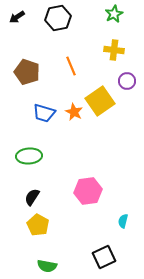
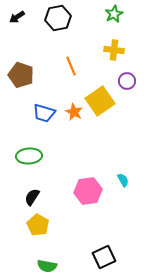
brown pentagon: moved 6 px left, 3 px down
cyan semicircle: moved 41 px up; rotated 136 degrees clockwise
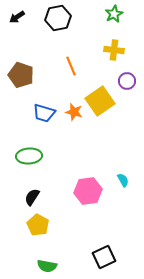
orange star: rotated 12 degrees counterclockwise
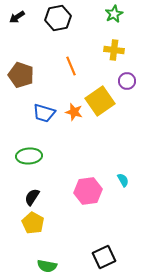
yellow pentagon: moved 5 px left, 2 px up
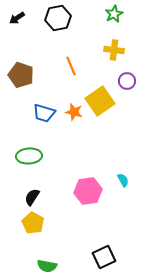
black arrow: moved 1 px down
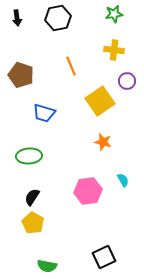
green star: rotated 18 degrees clockwise
black arrow: rotated 63 degrees counterclockwise
orange star: moved 29 px right, 30 px down
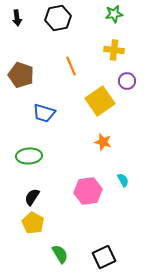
green semicircle: moved 13 px right, 12 px up; rotated 132 degrees counterclockwise
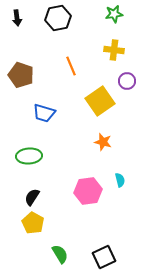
cyan semicircle: moved 3 px left; rotated 16 degrees clockwise
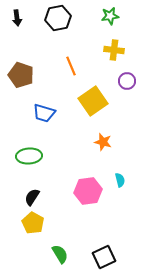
green star: moved 4 px left, 2 px down
yellow square: moved 7 px left
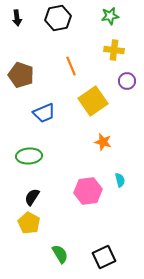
blue trapezoid: rotated 40 degrees counterclockwise
yellow pentagon: moved 4 px left
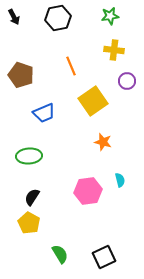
black arrow: moved 3 px left, 1 px up; rotated 21 degrees counterclockwise
